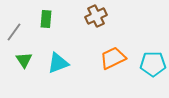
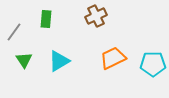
cyan triangle: moved 1 px right, 2 px up; rotated 10 degrees counterclockwise
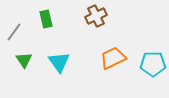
green rectangle: rotated 18 degrees counterclockwise
cyan triangle: moved 1 px down; rotated 35 degrees counterclockwise
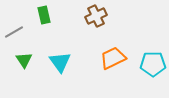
green rectangle: moved 2 px left, 4 px up
gray line: rotated 24 degrees clockwise
cyan triangle: moved 1 px right
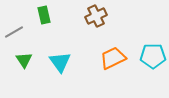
cyan pentagon: moved 8 px up
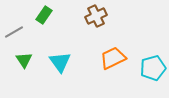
green rectangle: rotated 48 degrees clockwise
cyan pentagon: moved 12 px down; rotated 15 degrees counterclockwise
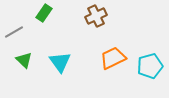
green rectangle: moved 2 px up
green triangle: rotated 12 degrees counterclockwise
cyan pentagon: moved 3 px left, 2 px up
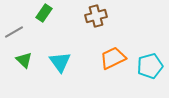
brown cross: rotated 10 degrees clockwise
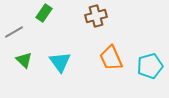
orange trapezoid: moved 2 px left; rotated 88 degrees counterclockwise
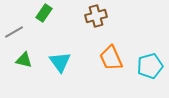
green triangle: rotated 30 degrees counterclockwise
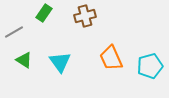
brown cross: moved 11 px left
green triangle: rotated 18 degrees clockwise
